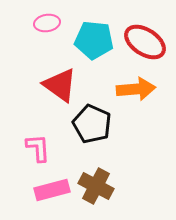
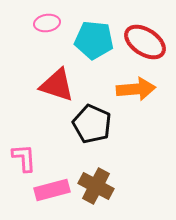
red triangle: moved 3 px left; rotated 18 degrees counterclockwise
pink L-shape: moved 14 px left, 10 px down
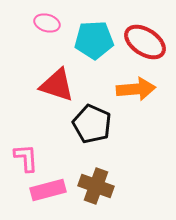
pink ellipse: rotated 25 degrees clockwise
cyan pentagon: rotated 9 degrees counterclockwise
pink L-shape: moved 2 px right
brown cross: rotated 8 degrees counterclockwise
pink rectangle: moved 4 px left
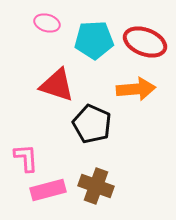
red ellipse: rotated 12 degrees counterclockwise
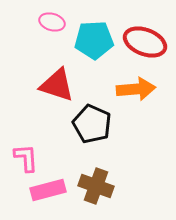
pink ellipse: moved 5 px right, 1 px up
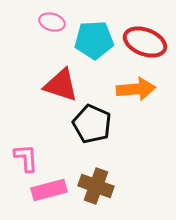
red triangle: moved 4 px right
pink rectangle: moved 1 px right
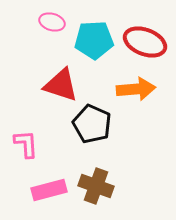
pink L-shape: moved 14 px up
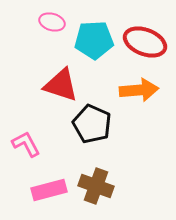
orange arrow: moved 3 px right, 1 px down
pink L-shape: rotated 24 degrees counterclockwise
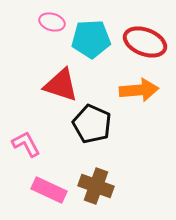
cyan pentagon: moved 3 px left, 1 px up
pink rectangle: rotated 40 degrees clockwise
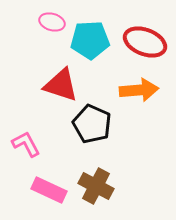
cyan pentagon: moved 1 px left, 1 px down
brown cross: rotated 8 degrees clockwise
